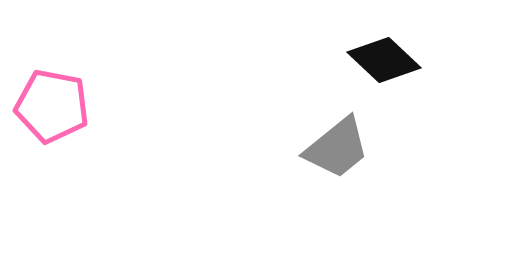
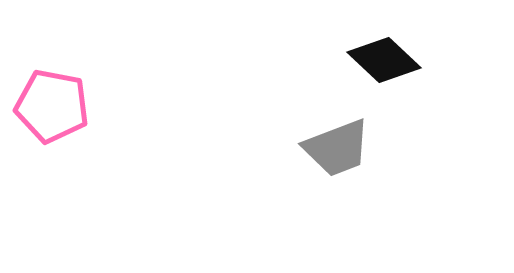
gray trapezoid: rotated 18 degrees clockwise
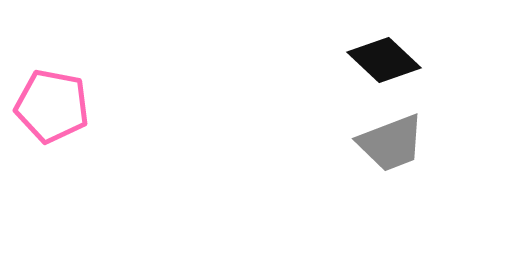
gray trapezoid: moved 54 px right, 5 px up
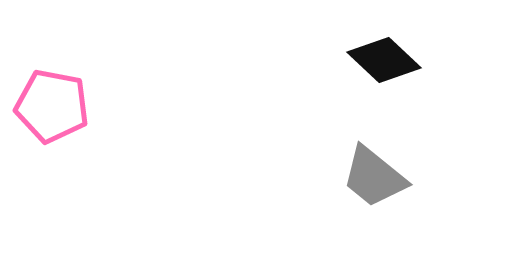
gray trapezoid: moved 17 px left, 34 px down; rotated 60 degrees clockwise
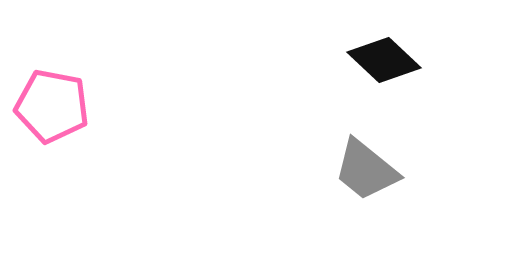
gray trapezoid: moved 8 px left, 7 px up
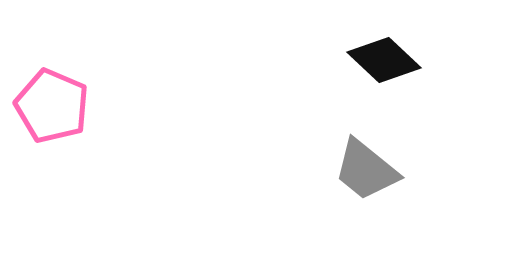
pink pentagon: rotated 12 degrees clockwise
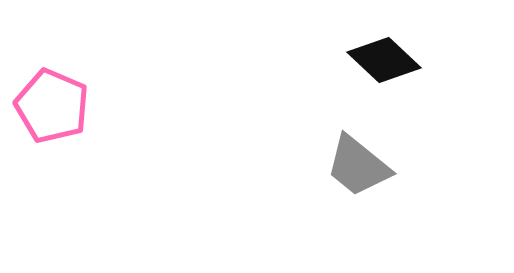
gray trapezoid: moved 8 px left, 4 px up
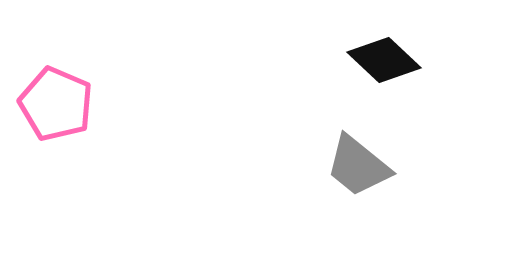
pink pentagon: moved 4 px right, 2 px up
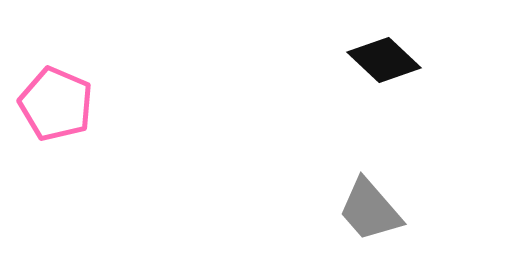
gray trapezoid: moved 12 px right, 44 px down; rotated 10 degrees clockwise
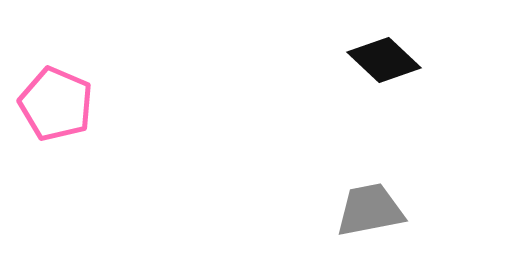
gray trapezoid: rotated 120 degrees clockwise
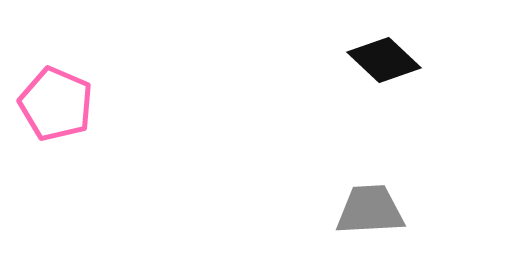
gray trapezoid: rotated 8 degrees clockwise
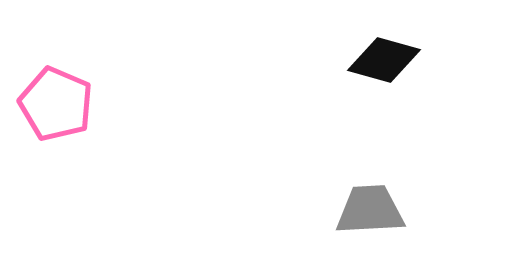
black diamond: rotated 28 degrees counterclockwise
